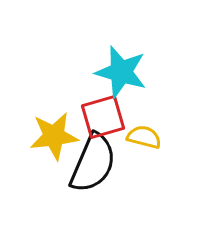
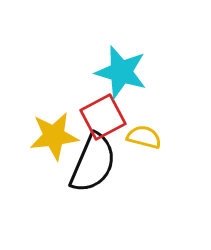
red square: rotated 12 degrees counterclockwise
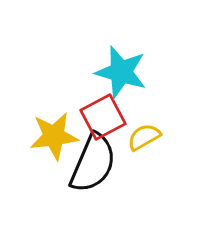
yellow semicircle: rotated 44 degrees counterclockwise
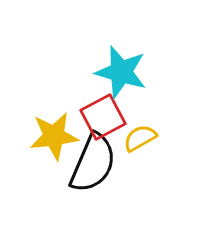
yellow semicircle: moved 4 px left, 1 px down
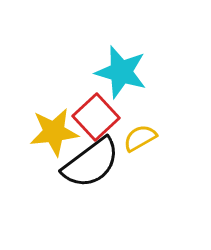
red square: moved 7 px left; rotated 15 degrees counterclockwise
yellow star: moved 4 px up
black semicircle: moved 2 px left; rotated 30 degrees clockwise
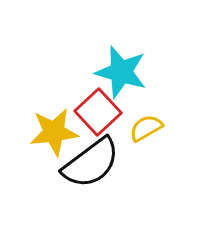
red square: moved 2 px right, 5 px up
yellow semicircle: moved 6 px right, 10 px up
